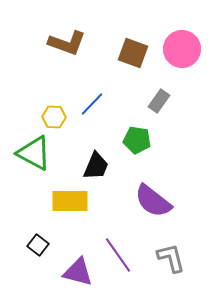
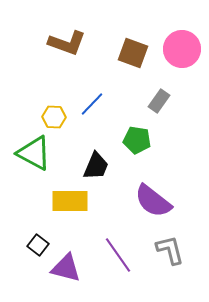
gray L-shape: moved 1 px left, 8 px up
purple triangle: moved 12 px left, 4 px up
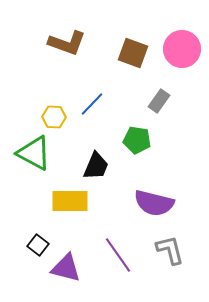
purple semicircle: moved 1 px right, 2 px down; rotated 24 degrees counterclockwise
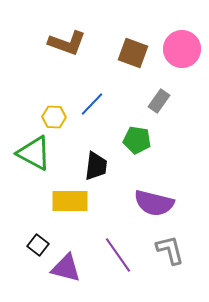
black trapezoid: rotated 16 degrees counterclockwise
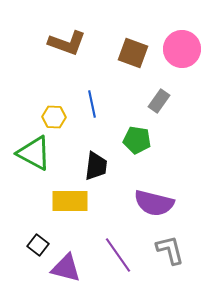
blue line: rotated 56 degrees counterclockwise
